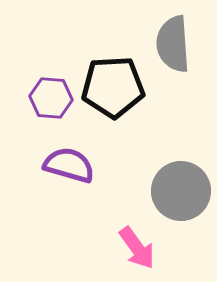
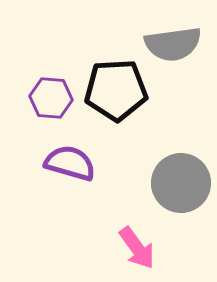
gray semicircle: rotated 94 degrees counterclockwise
black pentagon: moved 3 px right, 3 px down
purple semicircle: moved 1 px right, 2 px up
gray circle: moved 8 px up
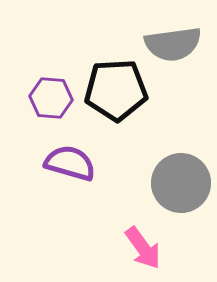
pink arrow: moved 6 px right
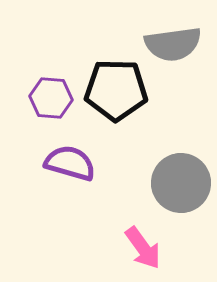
black pentagon: rotated 4 degrees clockwise
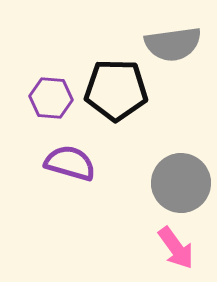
pink arrow: moved 33 px right
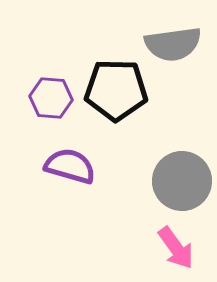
purple semicircle: moved 3 px down
gray circle: moved 1 px right, 2 px up
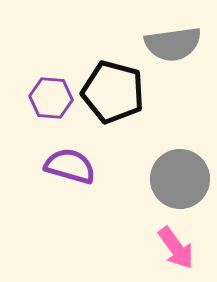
black pentagon: moved 3 px left, 2 px down; rotated 14 degrees clockwise
gray circle: moved 2 px left, 2 px up
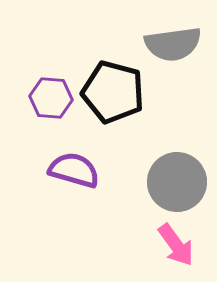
purple semicircle: moved 4 px right, 4 px down
gray circle: moved 3 px left, 3 px down
pink arrow: moved 3 px up
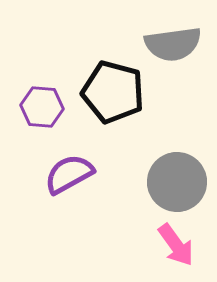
purple hexagon: moved 9 px left, 9 px down
purple semicircle: moved 5 px left, 4 px down; rotated 45 degrees counterclockwise
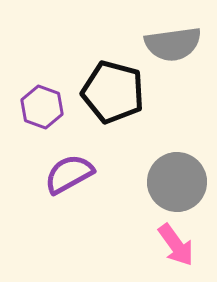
purple hexagon: rotated 15 degrees clockwise
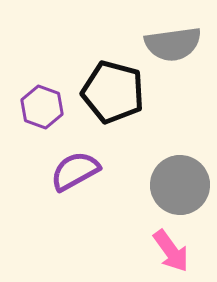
purple semicircle: moved 6 px right, 3 px up
gray circle: moved 3 px right, 3 px down
pink arrow: moved 5 px left, 6 px down
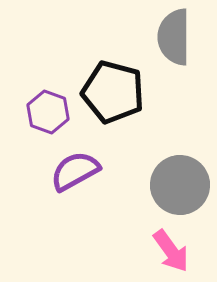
gray semicircle: moved 1 px right, 7 px up; rotated 98 degrees clockwise
purple hexagon: moved 6 px right, 5 px down
